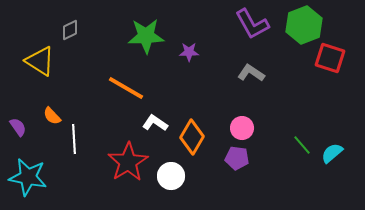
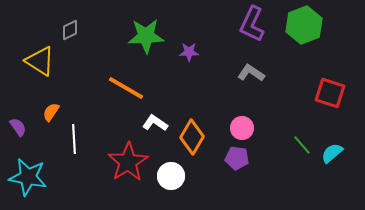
purple L-shape: rotated 54 degrees clockwise
red square: moved 35 px down
orange semicircle: moved 1 px left, 4 px up; rotated 78 degrees clockwise
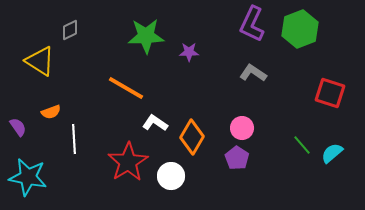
green hexagon: moved 4 px left, 4 px down
gray L-shape: moved 2 px right
orange semicircle: rotated 144 degrees counterclockwise
purple pentagon: rotated 25 degrees clockwise
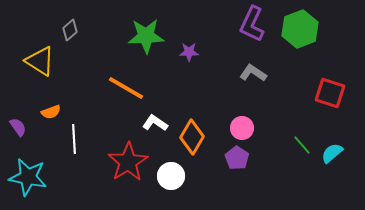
gray diamond: rotated 15 degrees counterclockwise
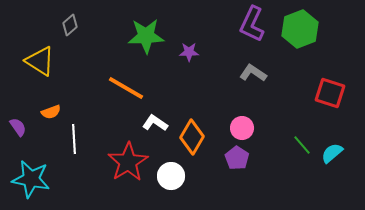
gray diamond: moved 5 px up
cyan star: moved 3 px right, 2 px down
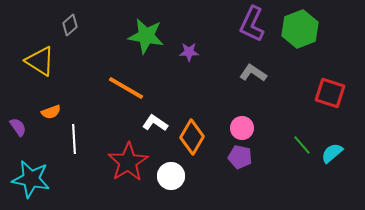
green star: rotated 12 degrees clockwise
purple pentagon: moved 3 px right, 1 px up; rotated 20 degrees counterclockwise
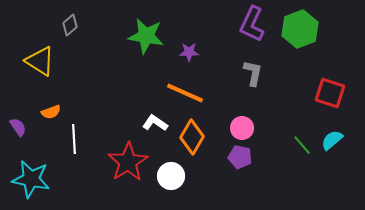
gray L-shape: rotated 68 degrees clockwise
orange line: moved 59 px right, 5 px down; rotated 6 degrees counterclockwise
cyan semicircle: moved 13 px up
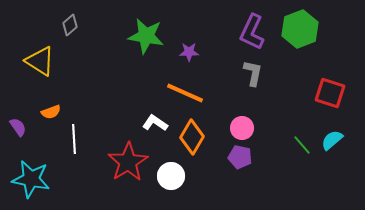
purple L-shape: moved 8 px down
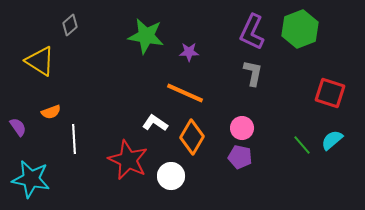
red star: moved 2 px up; rotated 15 degrees counterclockwise
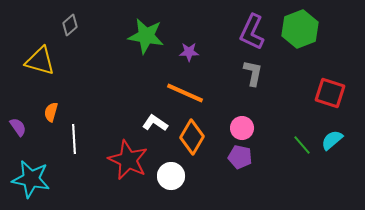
yellow triangle: rotated 16 degrees counterclockwise
orange semicircle: rotated 126 degrees clockwise
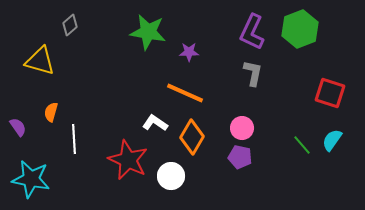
green star: moved 2 px right, 4 px up
cyan semicircle: rotated 15 degrees counterclockwise
